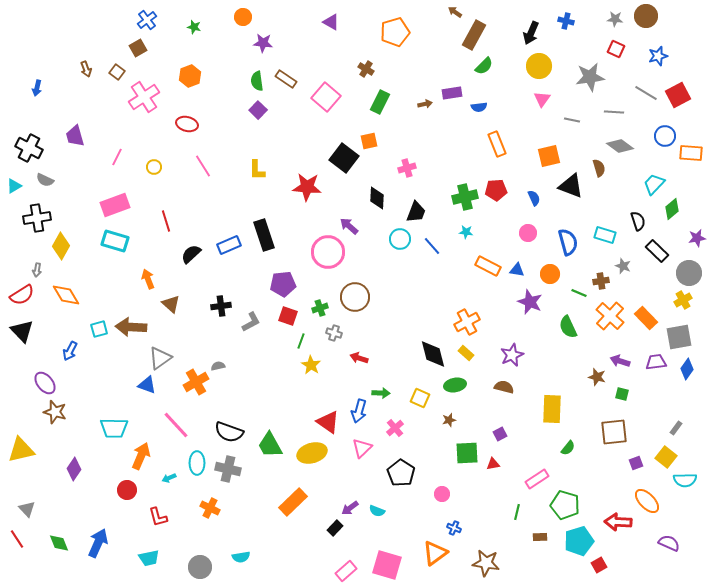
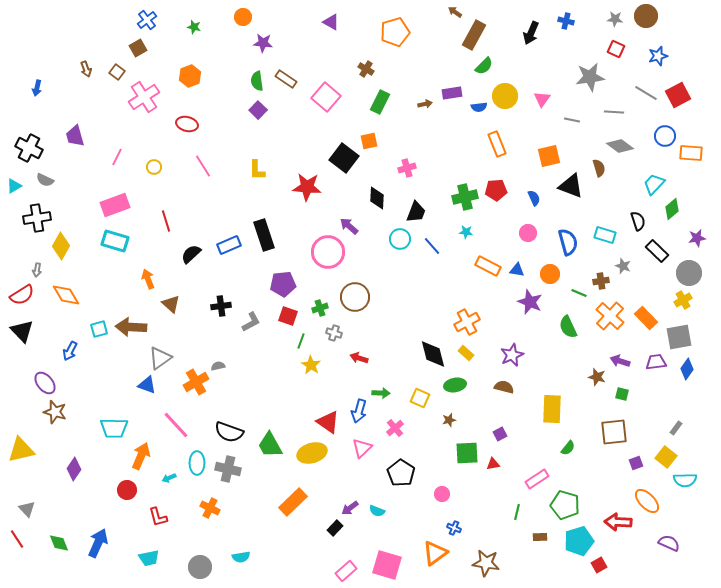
yellow circle at (539, 66): moved 34 px left, 30 px down
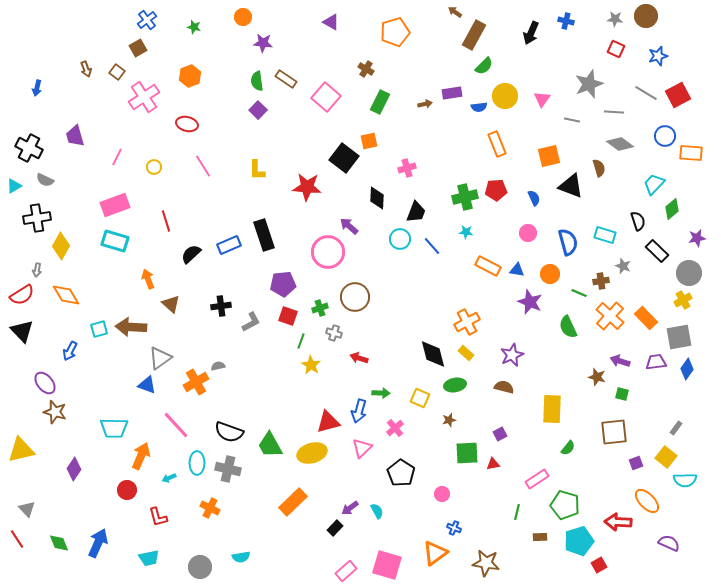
gray star at (590, 77): moved 1 px left, 7 px down; rotated 12 degrees counterclockwise
gray diamond at (620, 146): moved 2 px up
red triangle at (328, 422): rotated 50 degrees counterclockwise
cyan semicircle at (377, 511): rotated 140 degrees counterclockwise
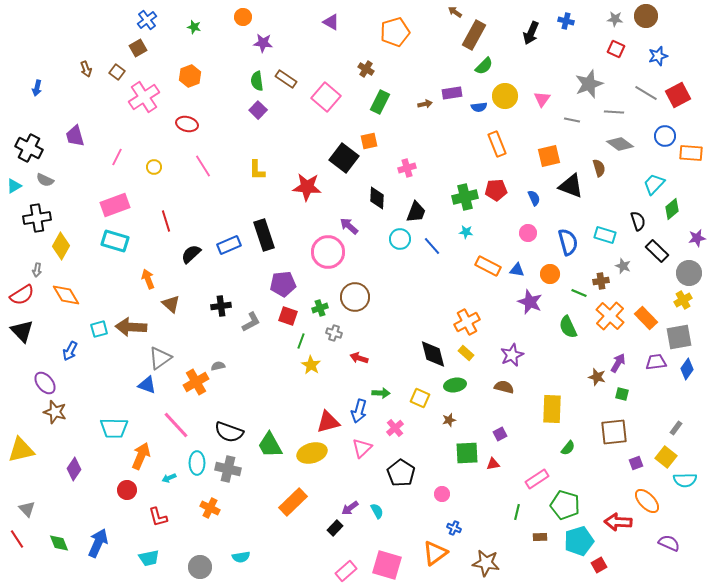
purple arrow at (620, 361): moved 2 px left, 2 px down; rotated 102 degrees clockwise
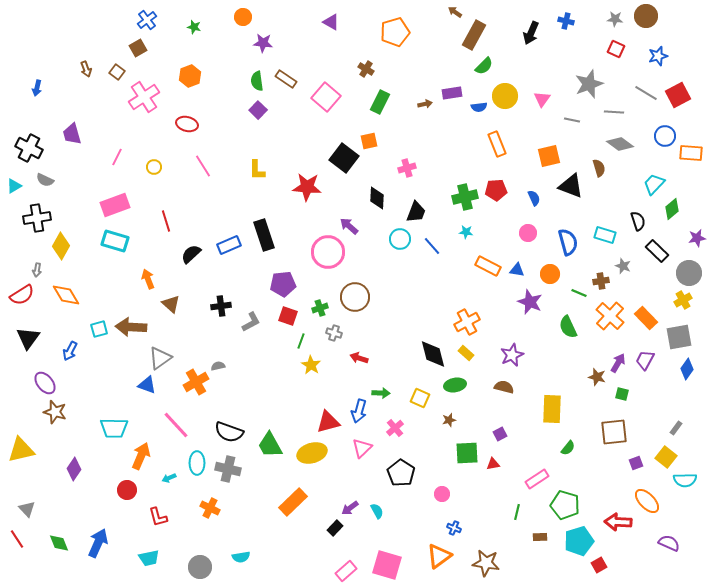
purple trapezoid at (75, 136): moved 3 px left, 2 px up
black triangle at (22, 331): moved 6 px right, 7 px down; rotated 20 degrees clockwise
purple trapezoid at (656, 362): moved 11 px left, 2 px up; rotated 55 degrees counterclockwise
orange triangle at (435, 553): moved 4 px right, 3 px down
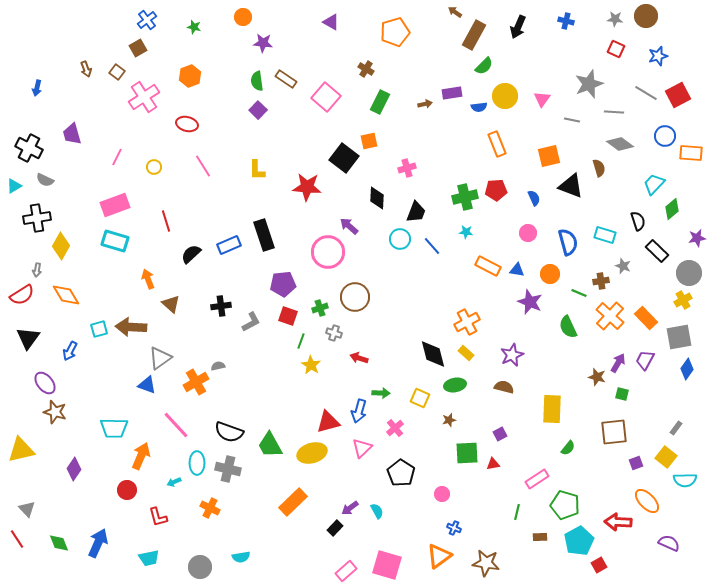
black arrow at (531, 33): moved 13 px left, 6 px up
cyan arrow at (169, 478): moved 5 px right, 4 px down
cyan pentagon at (579, 541): rotated 12 degrees counterclockwise
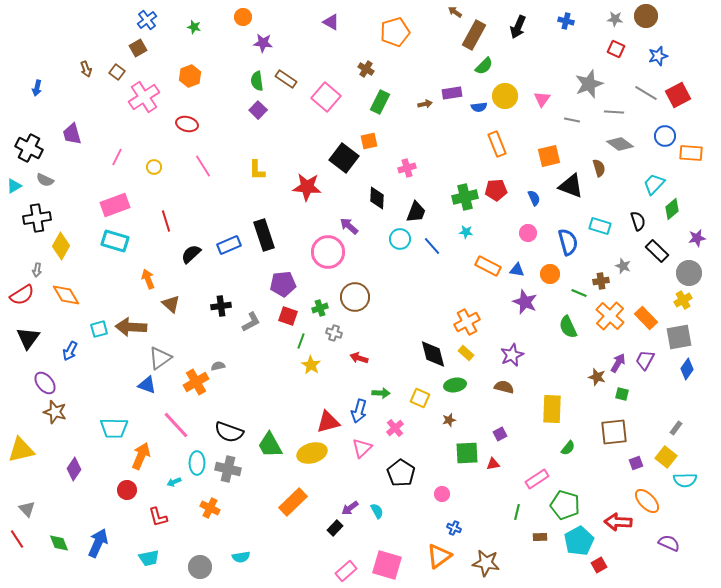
cyan rectangle at (605, 235): moved 5 px left, 9 px up
purple star at (530, 302): moved 5 px left
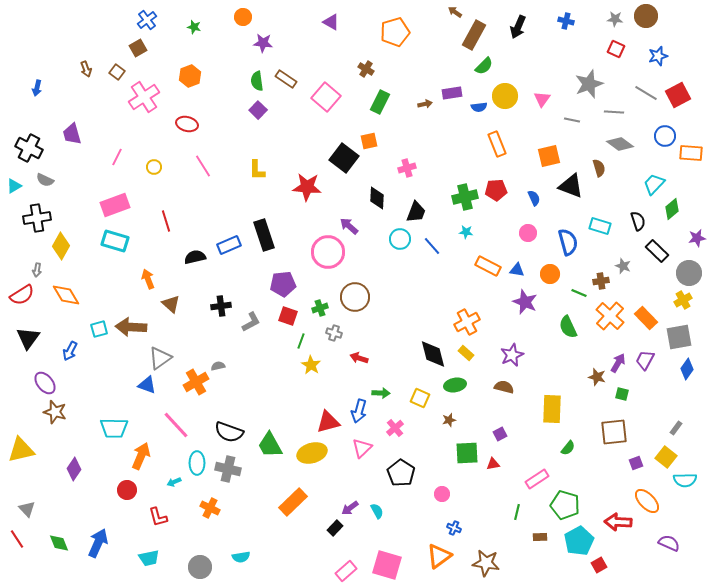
black semicircle at (191, 254): moved 4 px right, 3 px down; rotated 30 degrees clockwise
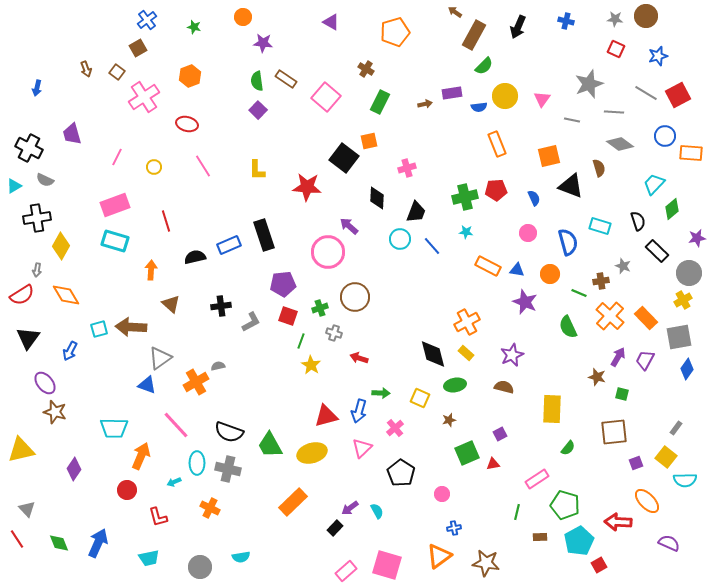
orange arrow at (148, 279): moved 3 px right, 9 px up; rotated 24 degrees clockwise
purple arrow at (618, 363): moved 6 px up
red triangle at (328, 422): moved 2 px left, 6 px up
green square at (467, 453): rotated 20 degrees counterclockwise
blue cross at (454, 528): rotated 32 degrees counterclockwise
